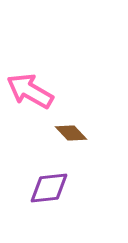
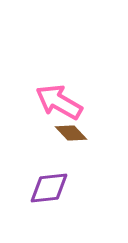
pink arrow: moved 29 px right, 11 px down
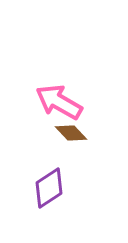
purple diamond: rotated 27 degrees counterclockwise
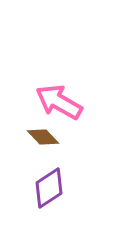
brown diamond: moved 28 px left, 4 px down
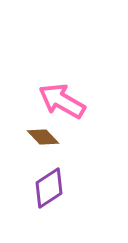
pink arrow: moved 3 px right, 1 px up
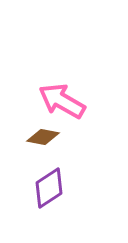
brown diamond: rotated 36 degrees counterclockwise
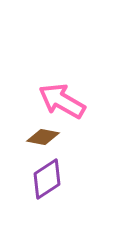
purple diamond: moved 2 px left, 9 px up
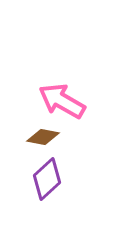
purple diamond: rotated 9 degrees counterclockwise
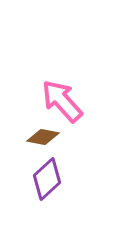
pink arrow: rotated 18 degrees clockwise
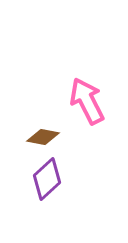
pink arrow: moved 25 px right; rotated 15 degrees clockwise
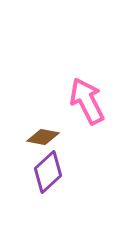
purple diamond: moved 1 px right, 7 px up
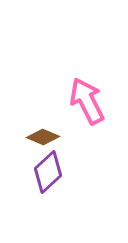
brown diamond: rotated 12 degrees clockwise
